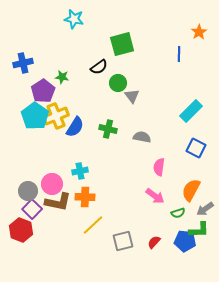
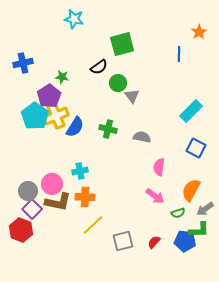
purple pentagon: moved 6 px right, 5 px down
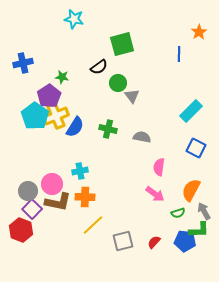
pink arrow: moved 2 px up
gray arrow: moved 1 px left, 2 px down; rotated 96 degrees clockwise
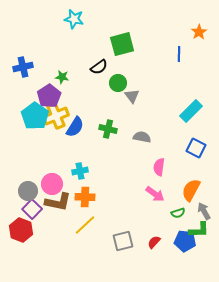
blue cross: moved 4 px down
yellow line: moved 8 px left
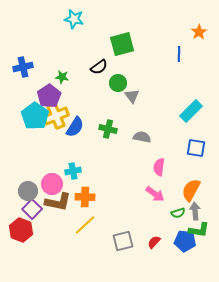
blue square: rotated 18 degrees counterclockwise
cyan cross: moved 7 px left
gray arrow: moved 9 px left; rotated 24 degrees clockwise
green L-shape: rotated 10 degrees clockwise
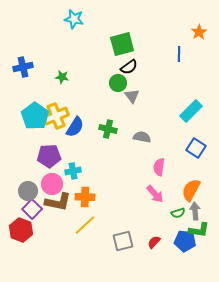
black semicircle: moved 30 px right
purple pentagon: moved 60 px down; rotated 30 degrees clockwise
blue square: rotated 24 degrees clockwise
pink arrow: rotated 12 degrees clockwise
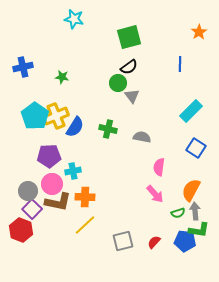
green square: moved 7 px right, 7 px up
blue line: moved 1 px right, 10 px down
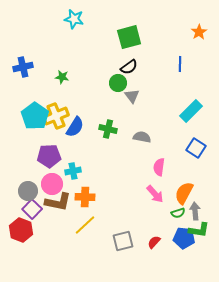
orange semicircle: moved 7 px left, 3 px down
blue pentagon: moved 1 px left, 3 px up
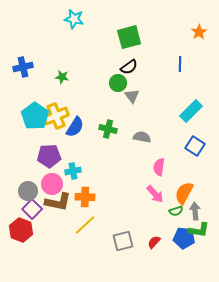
blue square: moved 1 px left, 2 px up
green semicircle: moved 2 px left, 2 px up
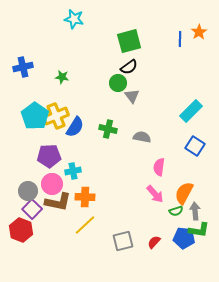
green square: moved 4 px down
blue line: moved 25 px up
